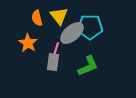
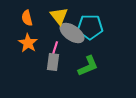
orange semicircle: moved 10 px left
gray ellipse: rotated 75 degrees clockwise
pink line: moved 1 px left, 1 px up
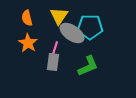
yellow triangle: rotated 12 degrees clockwise
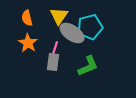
cyan pentagon: rotated 15 degrees counterclockwise
